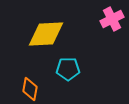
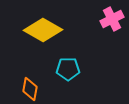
yellow diamond: moved 3 px left, 4 px up; rotated 33 degrees clockwise
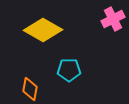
pink cross: moved 1 px right
cyan pentagon: moved 1 px right, 1 px down
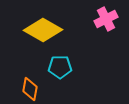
pink cross: moved 7 px left
cyan pentagon: moved 9 px left, 3 px up
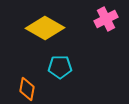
yellow diamond: moved 2 px right, 2 px up
orange diamond: moved 3 px left
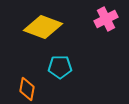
yellow diamond: moved 2 px left, 1 px up; rotated 9 degrees counterclockwise
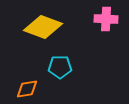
pink cross: rotated 30 degrees clockwise
orange diamond: rotated 70 degrees clockwise
